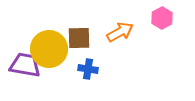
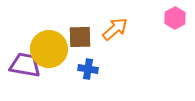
pink hexagon: moved 13 px right
orange arrow: moved 5 px left, 3 px up; rotated 12 degrees counterclockwise
brown square: moved 1 px right, 1 px up
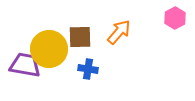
orange arrow: moved 4 px right, 3 px down; rotated 8 degrees counterclockwise
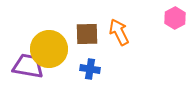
orange arrow: rotated 68 degrees counterclockwise
brown square: moved 7 px right, 3 px up
purple trapezoid: moved 3 px right, 1 px down
blue cross: moved 2 px right
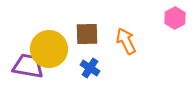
orange arrow: moved 7 px right, 9 px down
blue cross: moved 1 px up; rotated 24 degrees clockwise
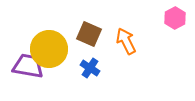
brown square: moved 2 px right; rotated 25 degrees clockwise
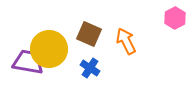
purple trapezoid: moved 4 px up
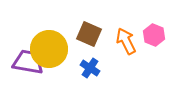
pink hexagon: moved 21 px left, 17 px down; rotated 10 degrees counterclockwise
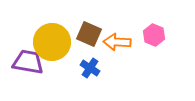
orange arrow: moved 9 px left, 1 px down; rotated 60 degrees counterclockwise
yellow circle: moved 3 px right, 7 px up
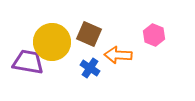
orange arrow: moved 1 px right, 13 px down
